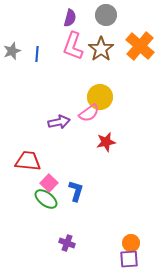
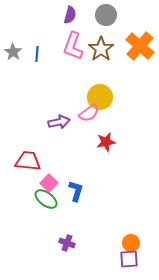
purple semicircle: moved 3 px up
gray star: moved 1 px right, 1 px down; rotated 18 degrees counterclockwise
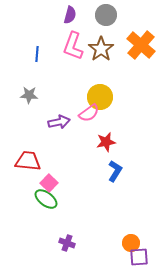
orange cross: moved 1 px right, 1 px up
gray star: moved 16 px right, 43 px down; rotated 30 degrees counterclockwise
blue L-shape: moved 39 px right, 20 px up; rotated 15 degrees clockwise
purple square: moved 10 px right, 2 px up
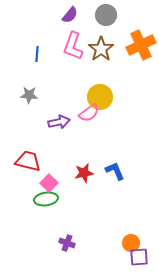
purple semicircle: rotated 24 degrees clockwise
orange cross: rotated 24 degrees clockwise
red star: moved 22 px left, 31 px down
red trapezoid: rotated 8 degrees clockwise
blue L-shape: rotated 55 degrees counterclockwise
green ellipse: rotated 45 degrees counterclockwise
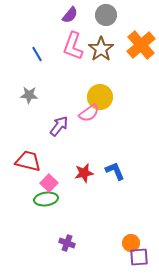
orange cross: rotated 16 degrees counterclockwise
blue line: rotated 35 degrees counterclockwise
purple arrow: moved 4 px down; rotated 40 degrees counterclockwise
